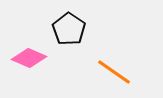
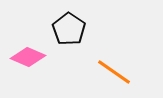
pink diamond: moved 1 px left, 1 px up
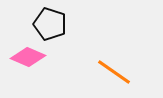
black pentagon: moved 19 px left, 5 px up; rotated 16 degrees counterclockwise
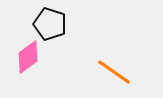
pink diamond: rotated 60 degrees counterclockwise
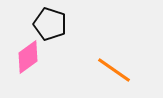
orange line: moved 2 px up
